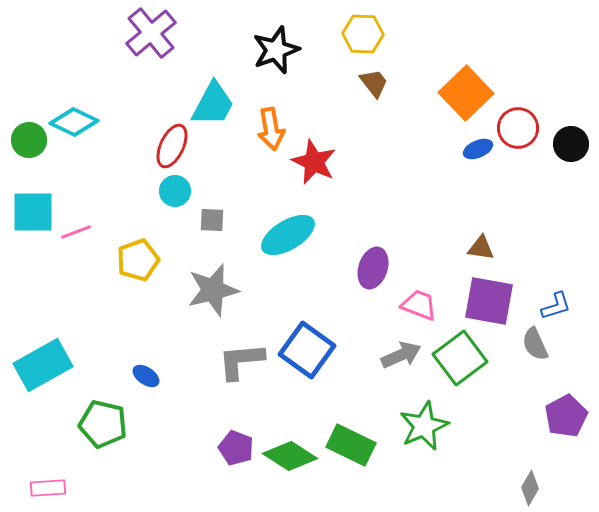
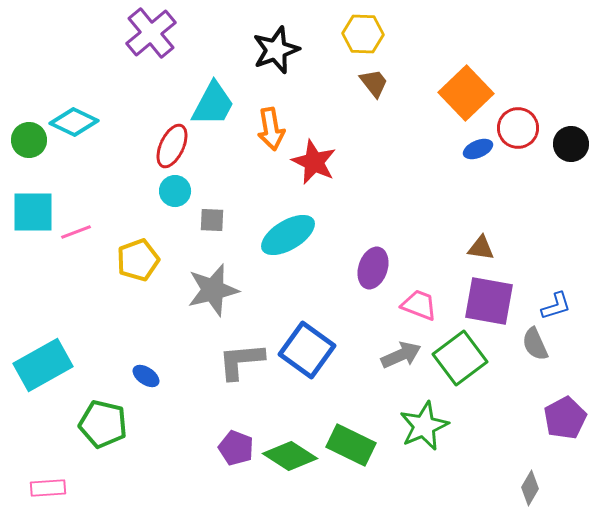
purple pentagon at (566, 416): moved 1 px left, 2 px down
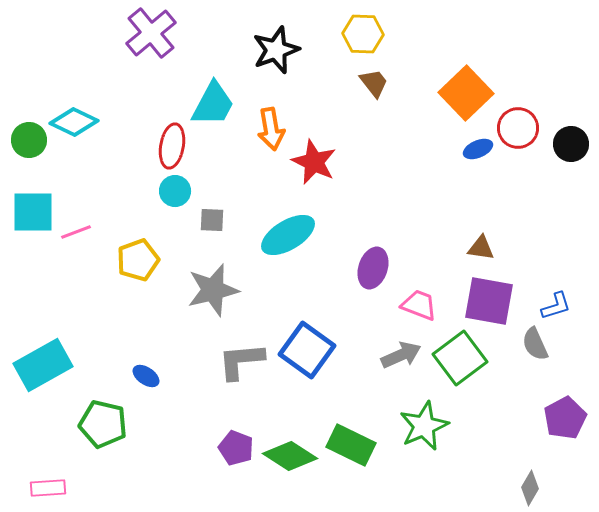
red ellipse at (172, 146): rotated 15 degrees counterclockwise
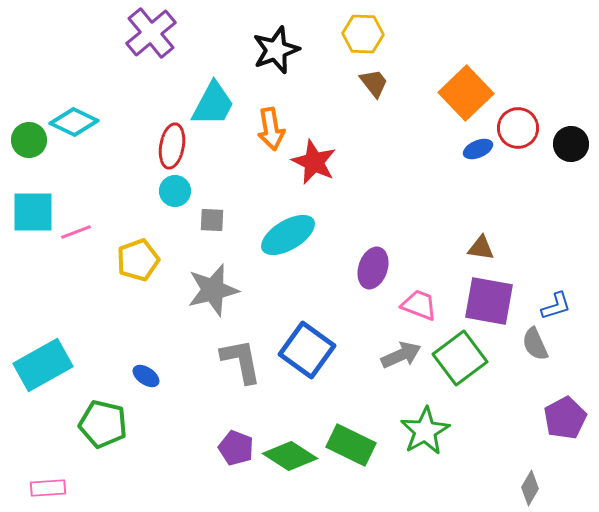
gray L-shape at (241, 361): rotated 84 degrees clockwise
green star at (424, 426): moved 1 px right, 5 px down; rotated 6 degrees counterclockwise
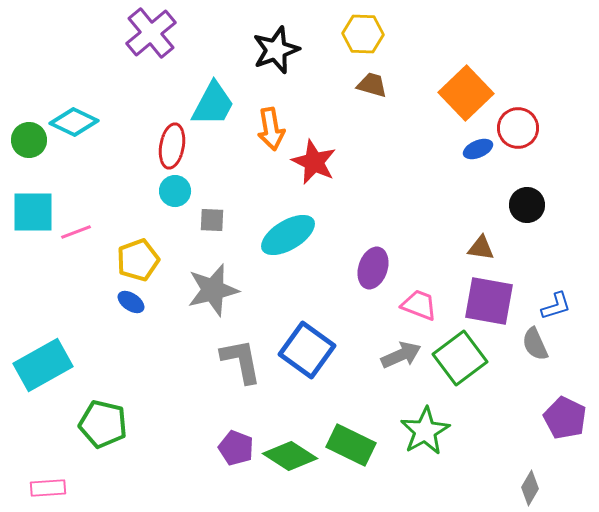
brown trapezoid at (374, 83): moved 2 px left, 2 px down; rotated 36 degrees counterclockwise
black circle at (571, 144): moved 44 px left, 61 px down
blue ellipse at (146, 376): moved 15 px left, 74 px up
purple pentagon at (565, 418): rotated 18 degrees counterclockwise
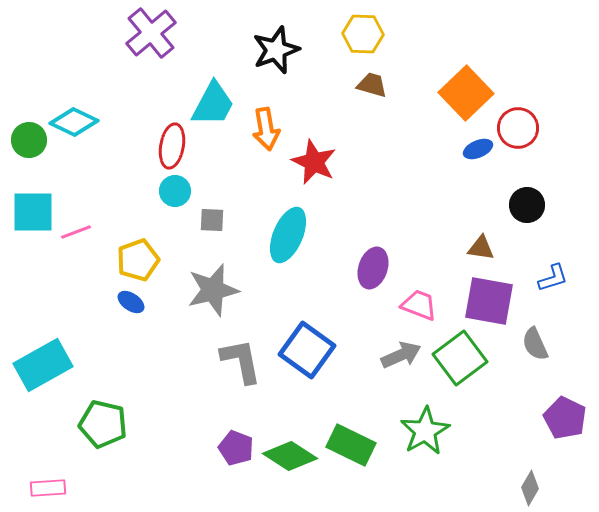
orange arrow at (271, 129): moved 5 px left
cyan ellipse at (288, 235): rotated 36 degrees counterclockwise
blue L-shape at (556, 306): moved 3 px left, 28 px up
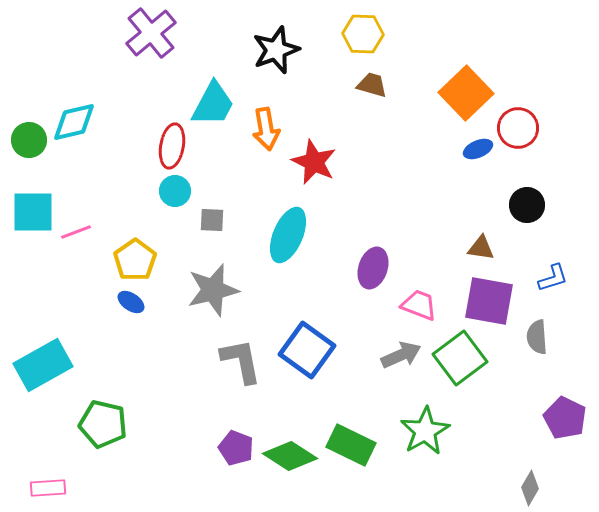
cyan diamond at (74, 122): rotated 39 degrees counterclockwise
yellow pentagon at (138, 260): moved 3 px left; rotated 15 degrees counterclockwise
gray semicircle at (535, 344): moved 2 px right, 7 px up; rotated 20 degrees clockwise
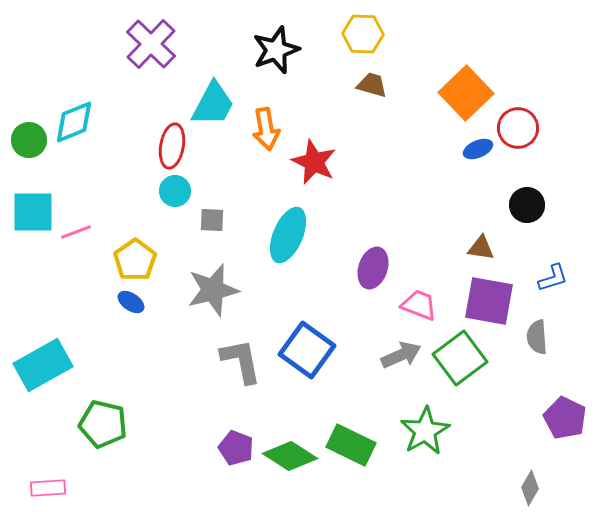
purple cross at (151, 33): moved 11 px down; rotated 6 degrees counterclockwise
cyan diamond at (74, 122): rotated 9 degrees counterclockwise
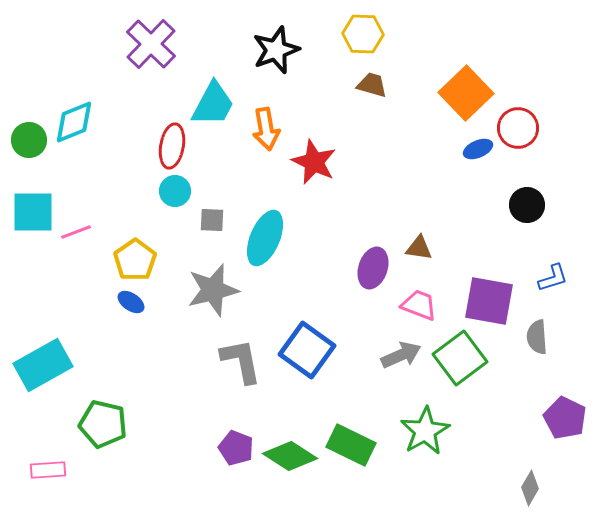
cyan ellipse at (288, 235): moved 23 px left, 3 px down
brown triangle at (481, 248): moved 62 px left
pink rectangle at (48, 488): moved 18 px up
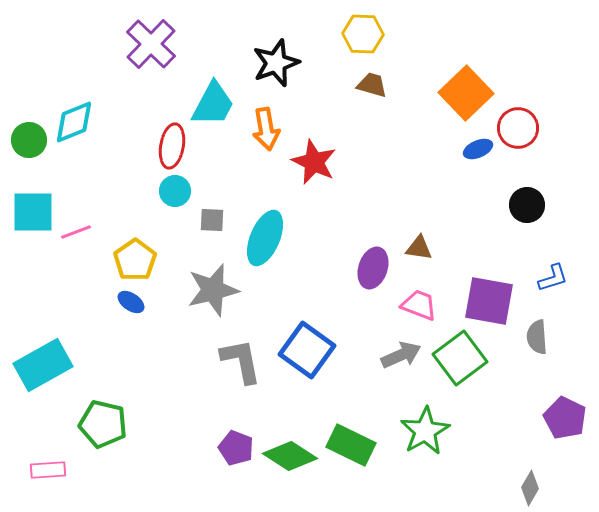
black star at (276, 50): moved 13 px down
